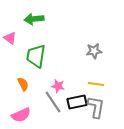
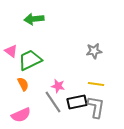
pink triangle: moved 1 px right, 13 px down
green trapezoid: moved 6 px left, 4 px down; rotated 55 degrees clockwise
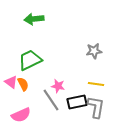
pink triangle: moved 31 px down
gray line: moved 2 px left, 2 px up
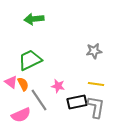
gray line: moved 12 px left
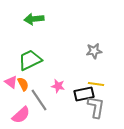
black rectangle: moved 7 px right, 8 px up
pink semicircle: rotated 18 degrees counterclockwise
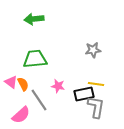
gray star: moved 1 px left, 1 px up
green trapezoid: moved 5 px right, 1 px up; rotated 20 degrees clockwise
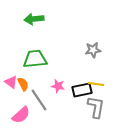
black rectangle: moved 2 px left, 4 px up
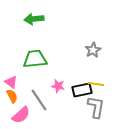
gray star: rotated 21 degrees counterclockwise
orange semicircle: moved 11 px left, 12 px down
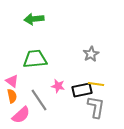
gray star: moved 2 px left, 4 px down
pink triangle: moved 1 px right, 1 px up
orange semicircle: rotated 16 degrees clockwise
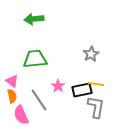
pink star: rotated 24 degrees clockwise
pink semicircle: rotated 108 degrees clockwise
